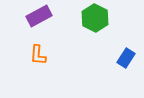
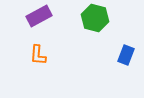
green hexagon: rotated 12 degrees counterclockwise
blue rectangle: moved 3 px up; rotated 12 degrees counterclockwise
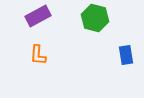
purple rectangle: moved 1 px left
blue rectangle: rotated 30 degrees counterclockwise
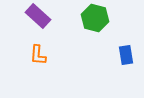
purple rectangle: rotated 70 degrees clockwise
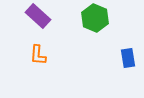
green hexagon: rotated 8 degrees clockwise
blue rectangle: moved 2 px right, 3 px down
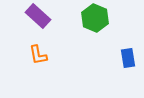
orange L-shape: rotated 15 degrees counterclockwise
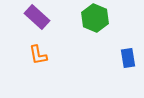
purple rectangle: moved 1 px left, 1 px down
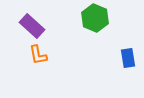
purple rectangle: moved 5 px left, 9 px down
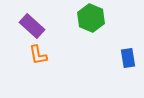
green hexagon: moved 4 px left
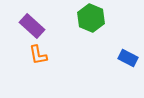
blue rectangle: rotated 54 degrees counterclockwise
